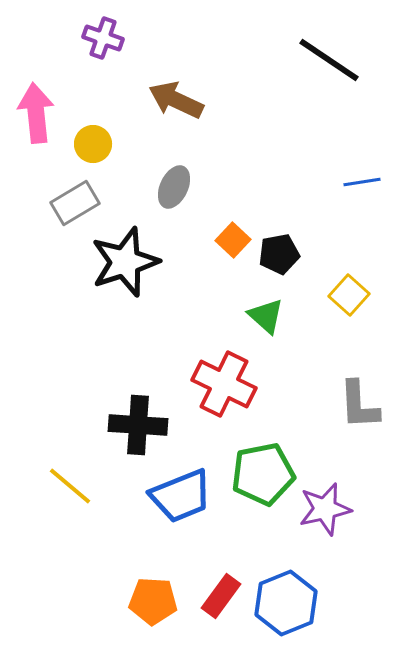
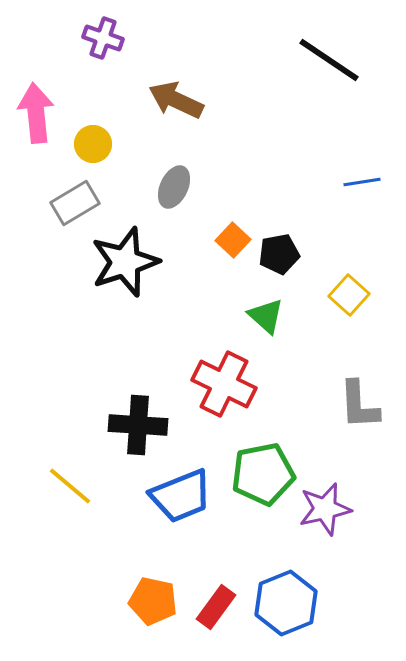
red rectangle: moved 5 px left, 11 px down
orange pentagon: rotated 9 degrees clockwise
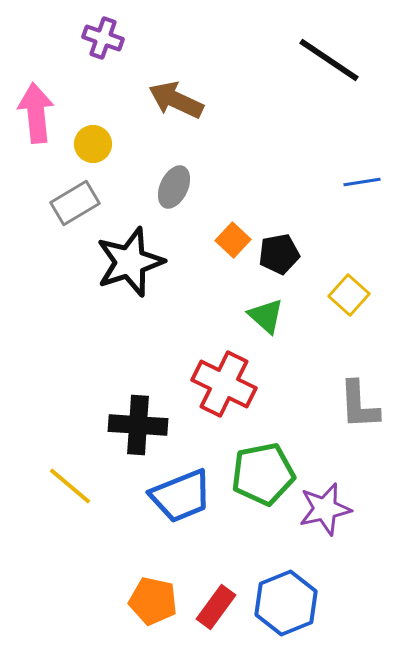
black star: moved 5 px right
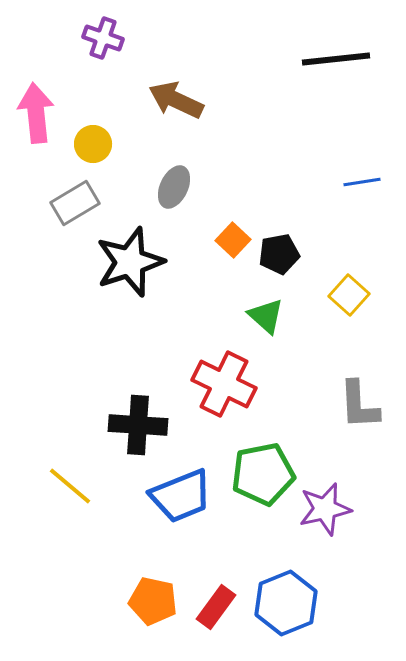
black line: moved 7 px right, 1 px up; rotated 40 degrees counterclockwise
